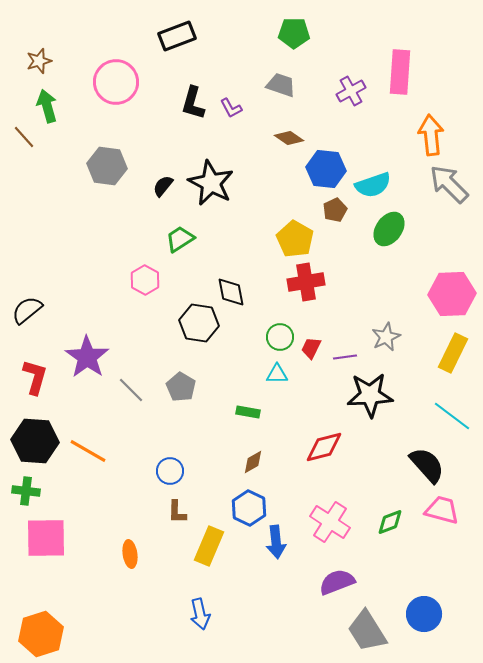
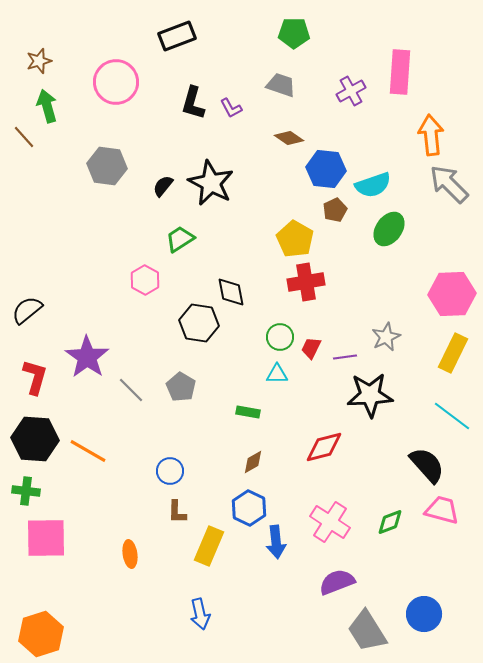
black hexagon at (35, 441): moved 2 px up
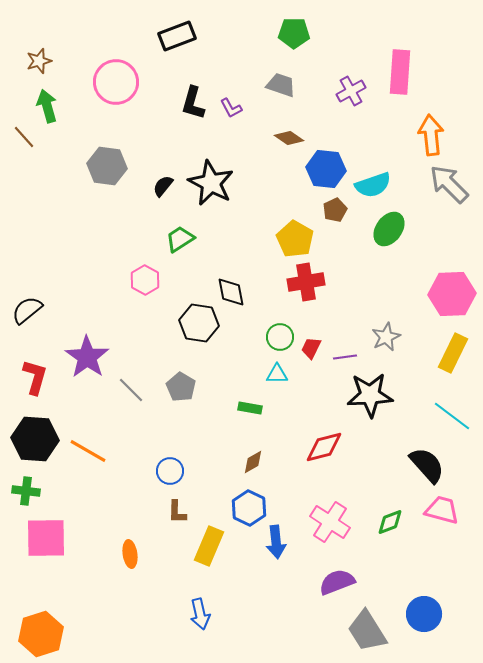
green rectangle at (248, 412): moved 2 px right, 4 px up
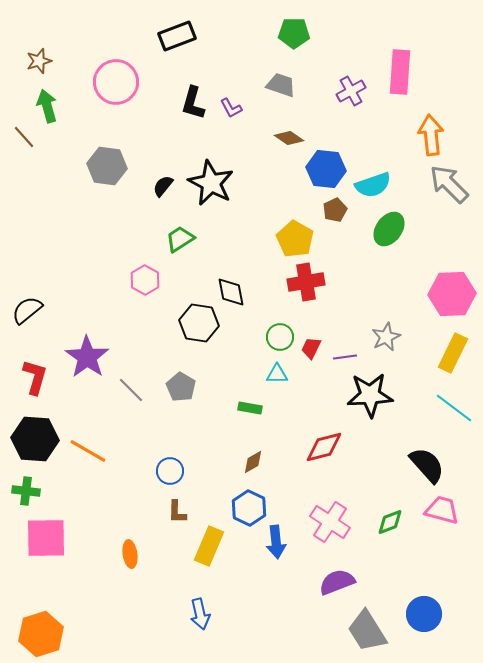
cyan line at (452, 416): moved 2 px right, 8 px up
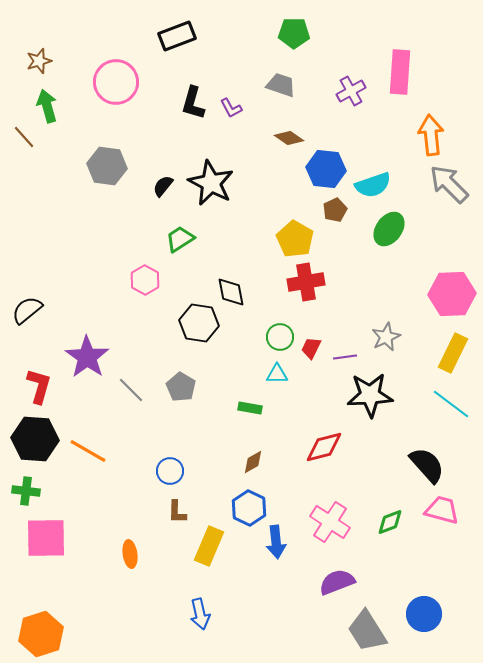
red L-shape at (35, 377): moved 4 px right, 9 px down
cyan line at (454, 408): moved 3 px left, 4 px up
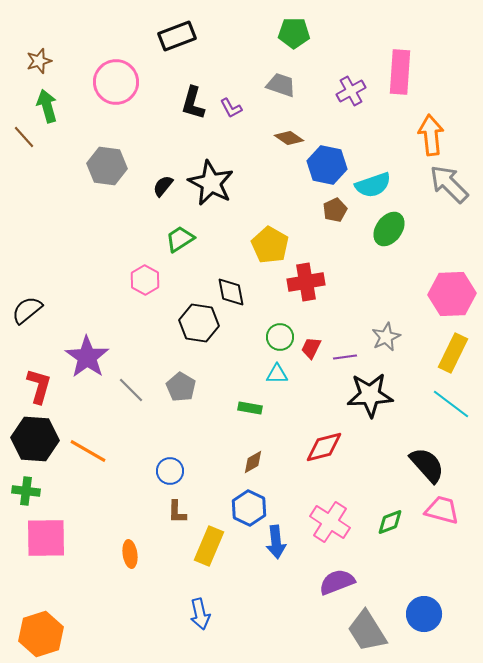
blue hexagon at (326, 169): moved 1 px right, 4 px up; rotated 6 degrees clockwise
yellow pentagon at (295, 239): moved 25 px left, 6 px down
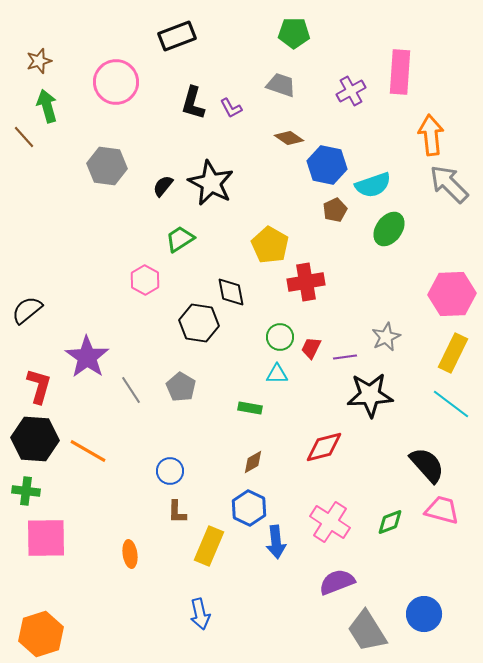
gray line at (131, 390): rotated 12 degrees clockwise
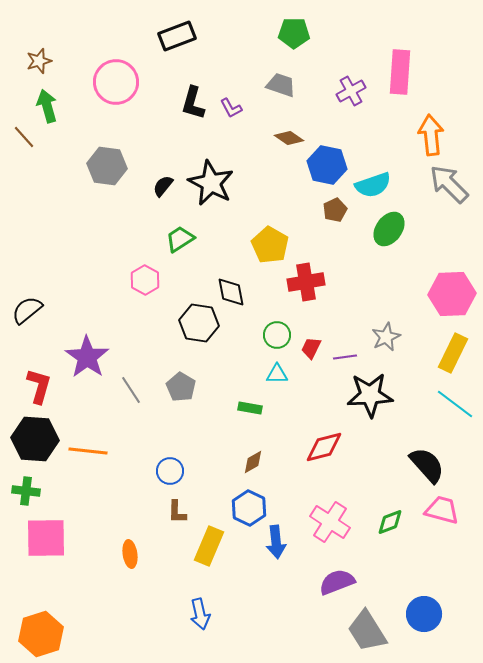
green circle at (280, 337): moved 3 px left, 2 px up
cyan line at (451, 404): moved 4 px right
orange line at (88, 451): rotated 24 degrees counterclockwise
